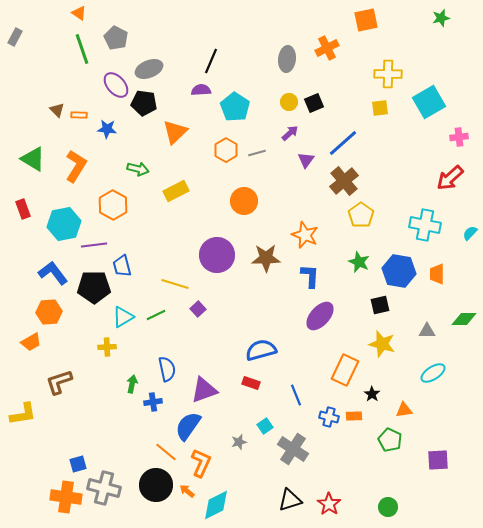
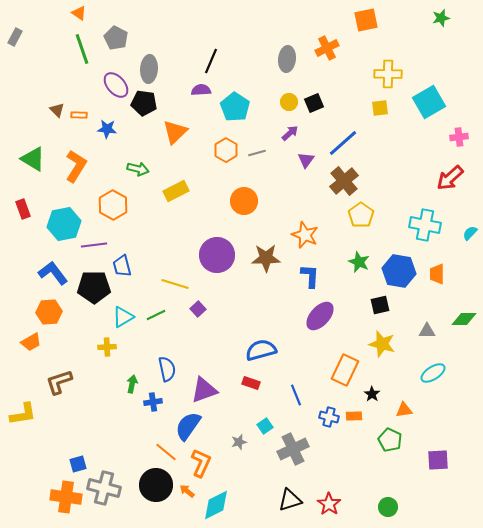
gray ellipse at (149, 69): rotated 64 degrees counterclockwise
gray cross at (293, 449): rotated 32 degrees clockwise
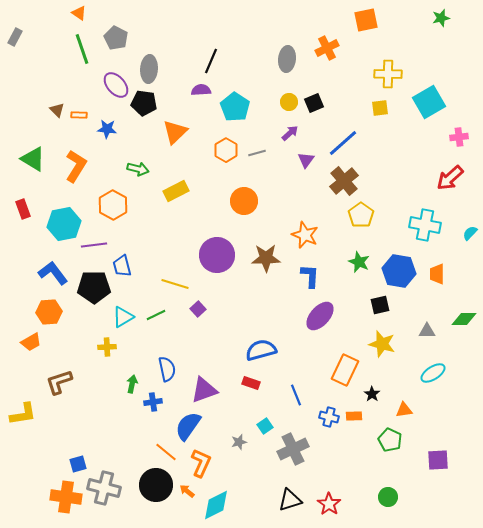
green circle at (388, 507): moved 10 px up
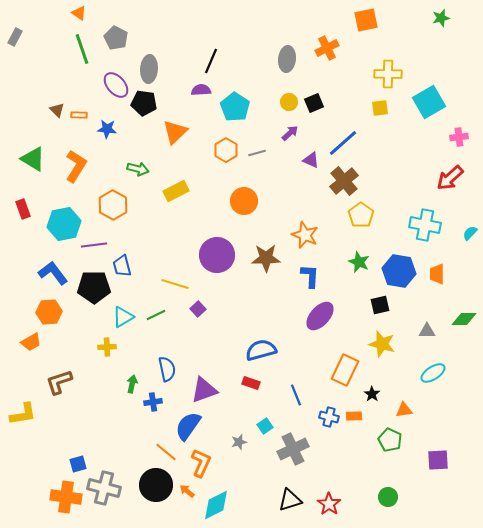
purple triangle at (306, 160): moved 5 px right; rotated 42 degrees counterclockwise
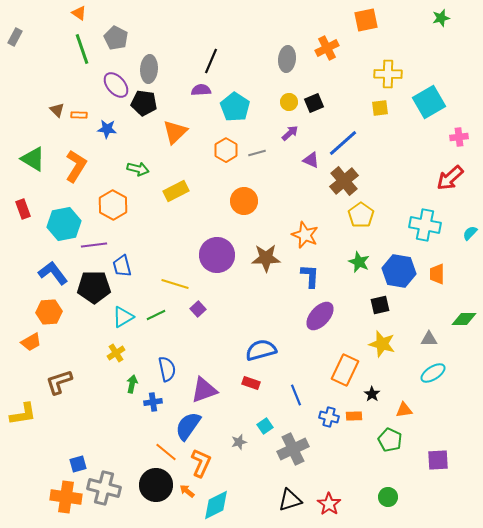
gray triangle at (427, 331): moved 2 px right, 8 px down
yellow cross at (107, 347): moved 9 px right, 6 px down; rotated 30 degrees counterclockwise
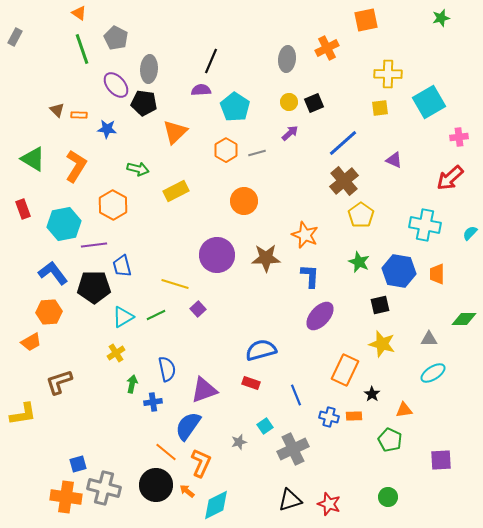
purple triangle at (311, 160): moved 83 px right
purple square at (438, 460): moved 3 px right
red star at (329, 504): rotated 15 degrees counterclockwise
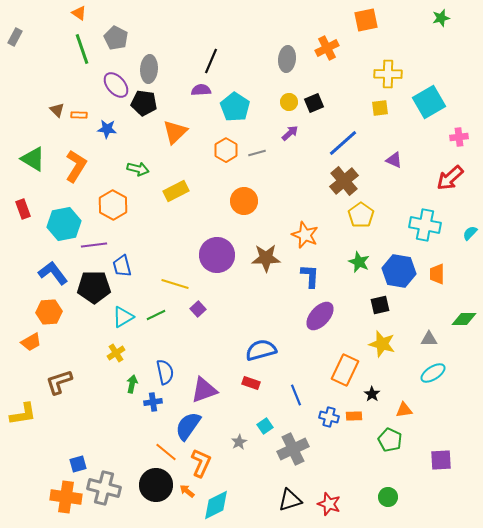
blue semicircle at (167, 369): moved 2 px left, 3 px down
gray star at (239, 442): rotated 14 degrees counterclockwise
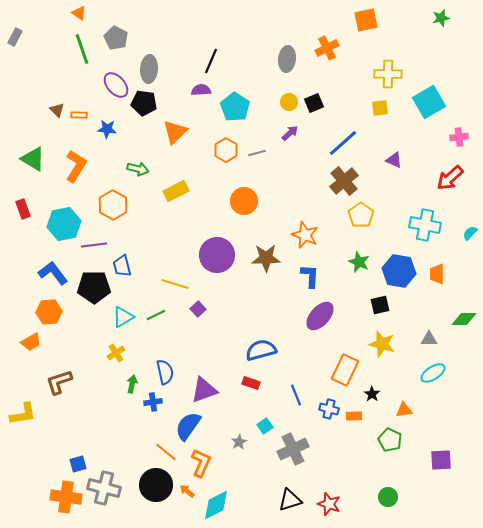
blue cross at (329, 417): moved 8 px up
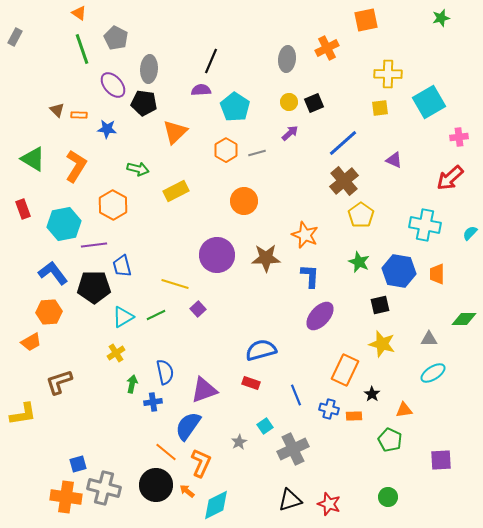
purple ellipse at (116, 85): moved 3 px left
